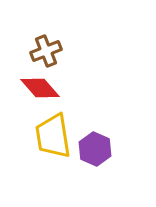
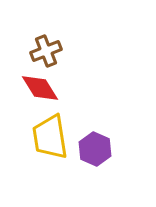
red diamond: rotated 9 degrees clockwise
yellow trapezoid: moved 3 px left, 1 px down
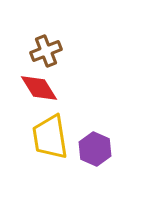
red diamond: moved 1 px left
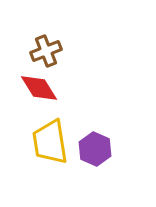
yellow trapezoid: moved 5 px down
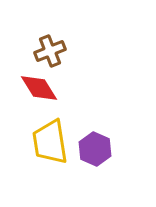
brown cross: moved 4 px right
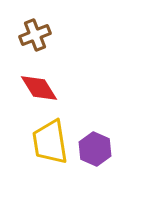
brown cross: moved 15 px left, 16 px up
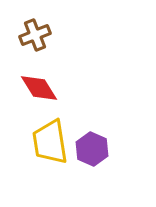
purple hexagon: moved 3 px left
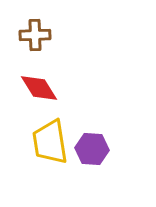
brown cross: rotated 20 degrees clockwise
purple hexagon: rotated 20 degrees counterclockwise
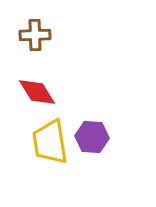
red diamond: moved 2 px left, 4 px down
purple hexagon: moved 12 px up
